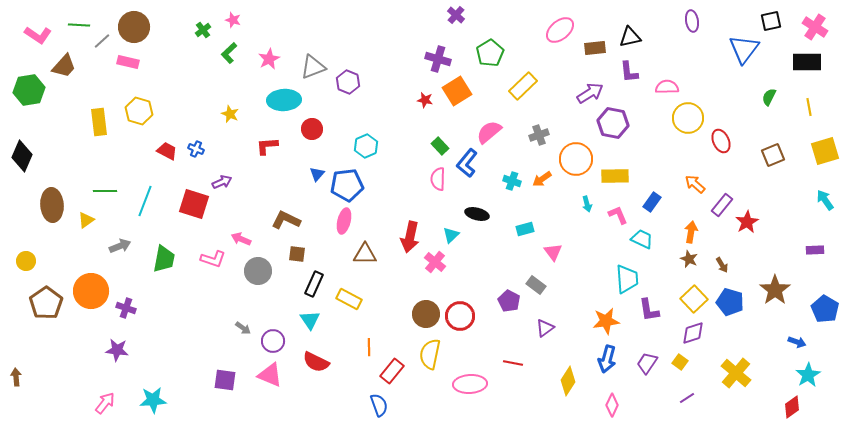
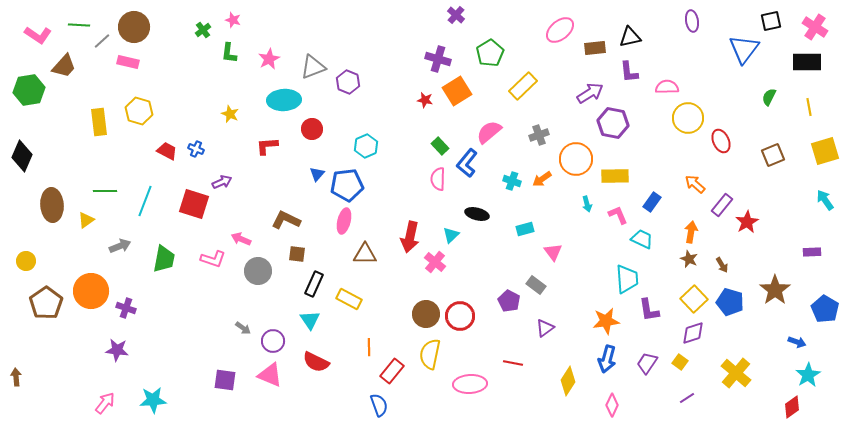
green L-shape at (229, 53): rotated 40 degrees counterclockwise
purple rectangle at (815, 250): moved 3 px left, 2 px down
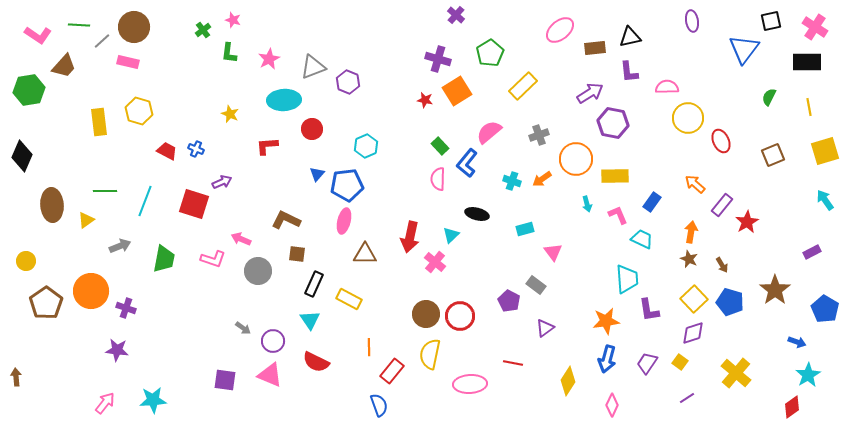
purple rectangle at (812, 252): rotated 24 degrees counterclockwise
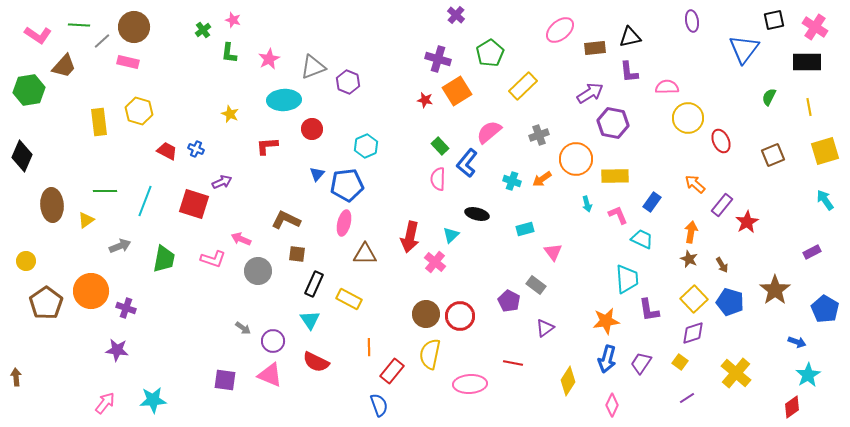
black square at (771, 21): moved 3 px right, 1 px up
pink ellipse at (344, 221): moved 2 px down
purple trapezoid at (647, 363): moved 6 px left
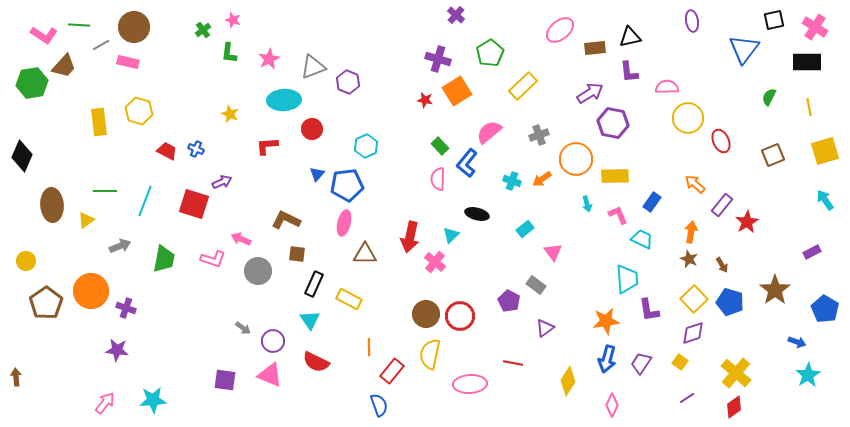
pink L-shape at (38, 35): moved 6 px right
gray line at (102, 41): moved 1 px left, 4 px down; rotated 12 degrees clockwise
green hexagon at (29, 90): moved 3 px right, 7 px up
cyan rectangle at (525, 229): rotated 24 degrees counterclockwise
red diamond at (792, 407): moved 58 px left
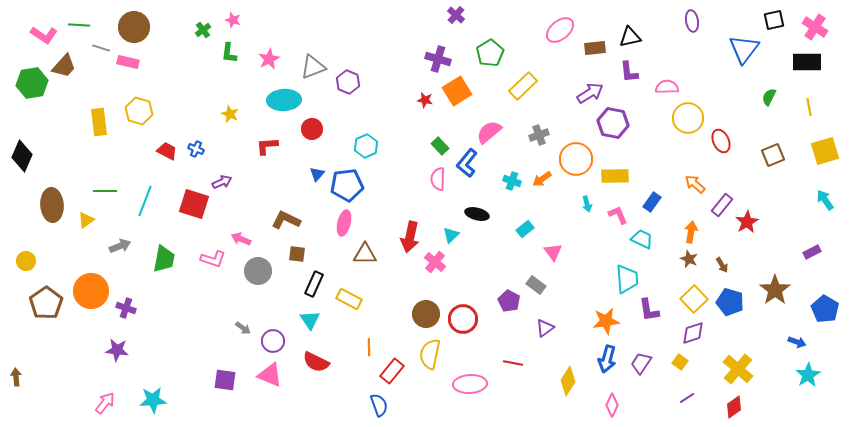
gray line at (101, 45): moved 3 px down; rotated 48 degrees clockwise
red circle at (460, 316): moved 3 px right, 3 px down
yellow cross at (736, 373): moved 2 px right, 4 px up
